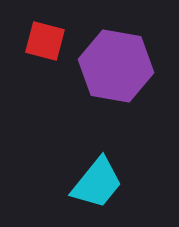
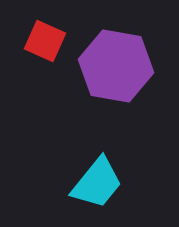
red square: rotated 9 degrees clockwise
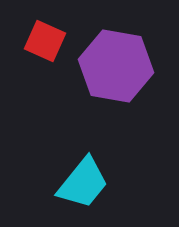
cyan trapezoid: moved 14 px left
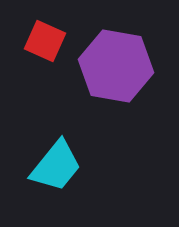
cyan trapezoid: moved 27 px left, 17 px up
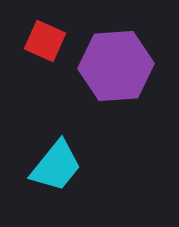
purple hexagon: rotated 14 degrees counterclockwise
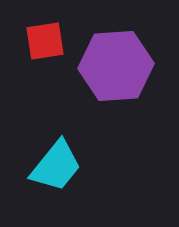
red square: rotated 33 degrees counterclockwise
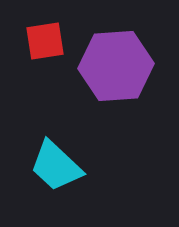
cyan trapezoid: rotated 94 degrees clockwise
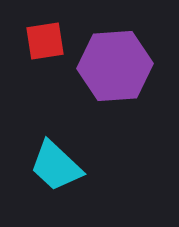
purple hexagon: moved 1 px left
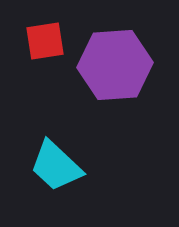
purple hexagon: moved 1 px up
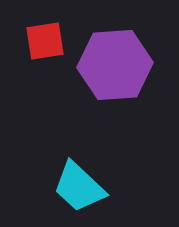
cyan trapezoid: moved 23 px right, 21 px down
